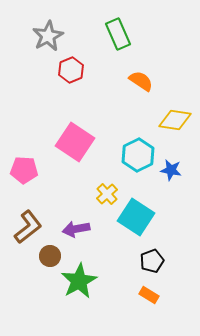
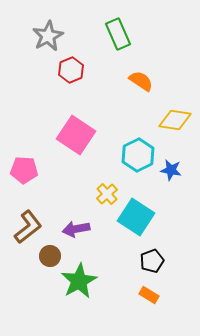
pink square: moved 1 px right, 7 px up
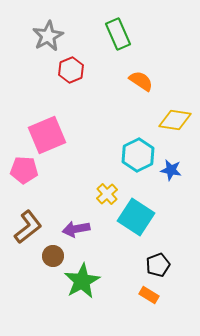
pink square: moved 29 px left; rotated 33 degrees clockwise
brown circle: moved 3 px right
black pentagon: moved 6 px right, 4 px down
green star: moved 3 px right
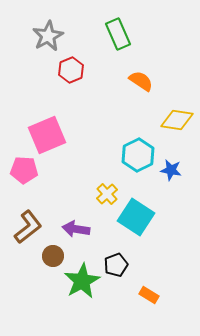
yellow diamond: moved 2 px right
purple arrow: rotated 20 degrees clockwise
black pentagon: moved 42 px left
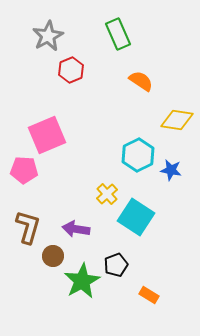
brown L-shape: rotated 36 degrees counterclockwise
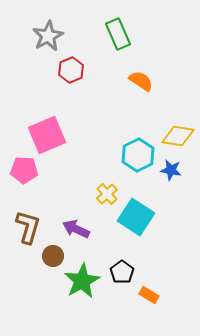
yellow diamond: moved 1 px right, 16 px down
purple arrow: rotated 16 degrees clockwise
black pentagon: moved 6 px right, 7 px down; rotated 15 degrees counterclockwise
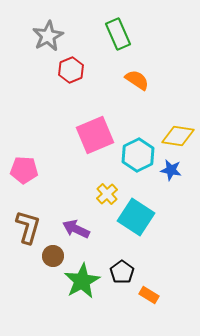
orange semicircle: moved 4 px left, 1 px up
pink square: moved 48 px right
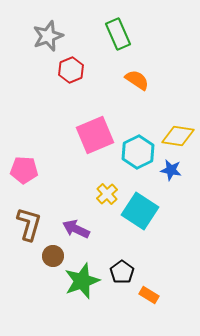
gray star: rotated 8 degrees clockwise
cyan hexagon: moved 3 px up
cyan square: moved 4 px right, 6 px up
brown L-shape: moved 1 px right, 3 px up
green star: rotated 9 degrees clockwise
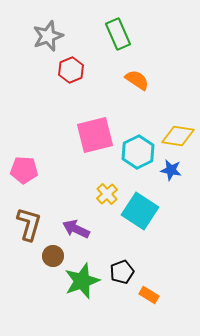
pink square: rotated 9 degrees clockwise
black pentagon: rotated 15 degrees clockwise
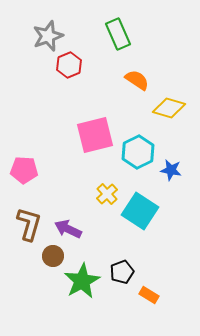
red hexagon: moved 2 px left, 5 px up
yellow diamond: moved 9 px left, 28 px up; rotated 8 degrees clockwise
purple arrow: moved 8 px left
green star: rotated 9 degrees counterclockwise
